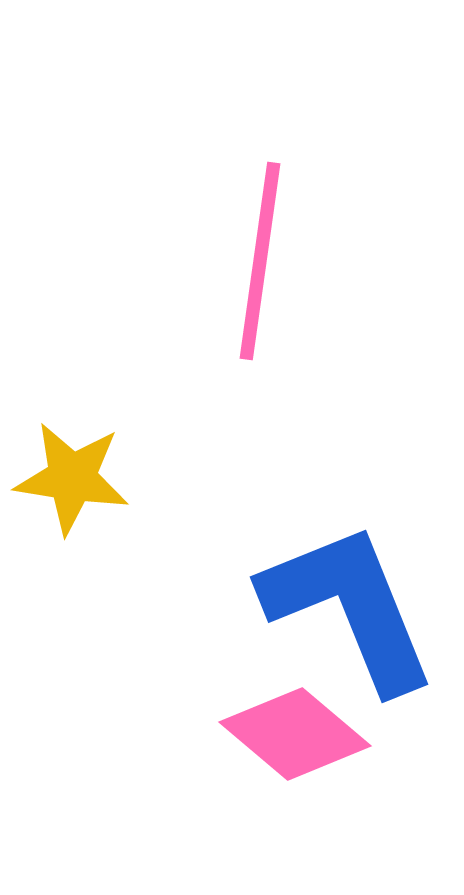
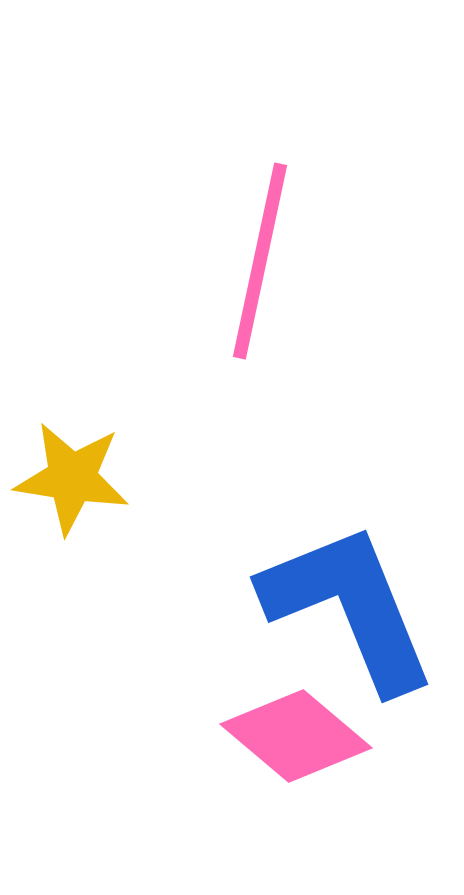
pink line: rotated 4 degrees clockwise
pink diamond: moved 1 px right, 2 px down
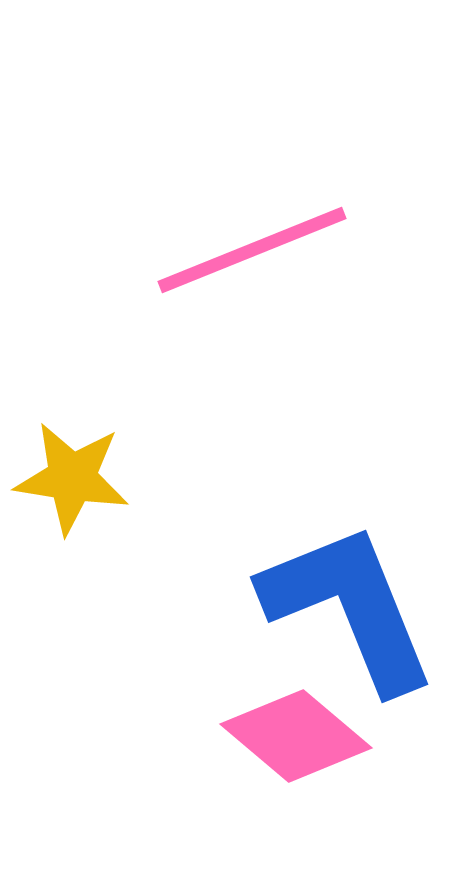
pink line: moved 8 px left, 11 px up; rotated 56 degrees clockwise
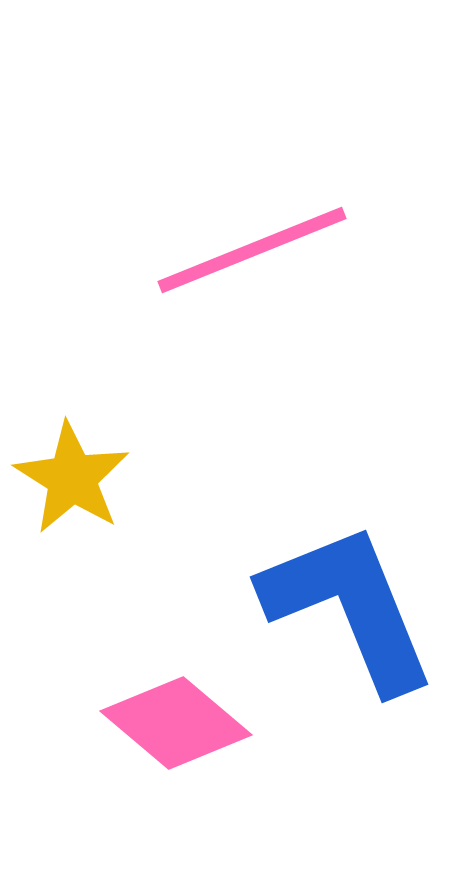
yellow star: rotated 23 degrees clockwise
pink diamond: moved 120 px left, 13 px up
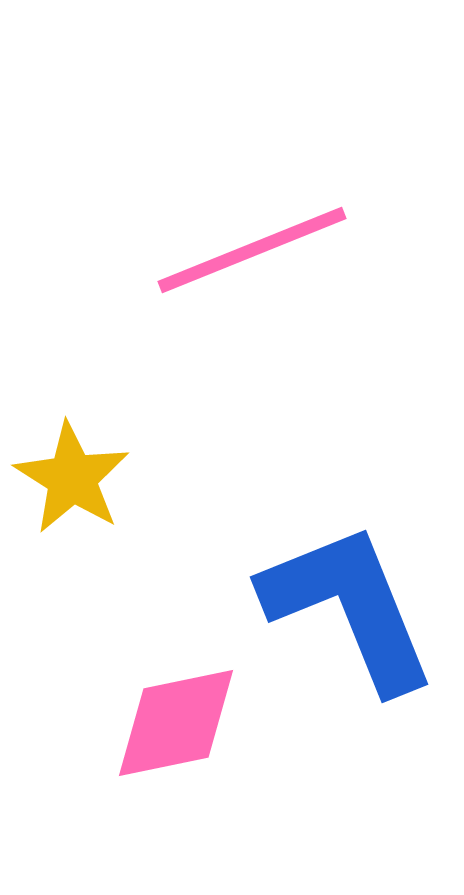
pink diamond: rotated 52 degrees counterclockwise
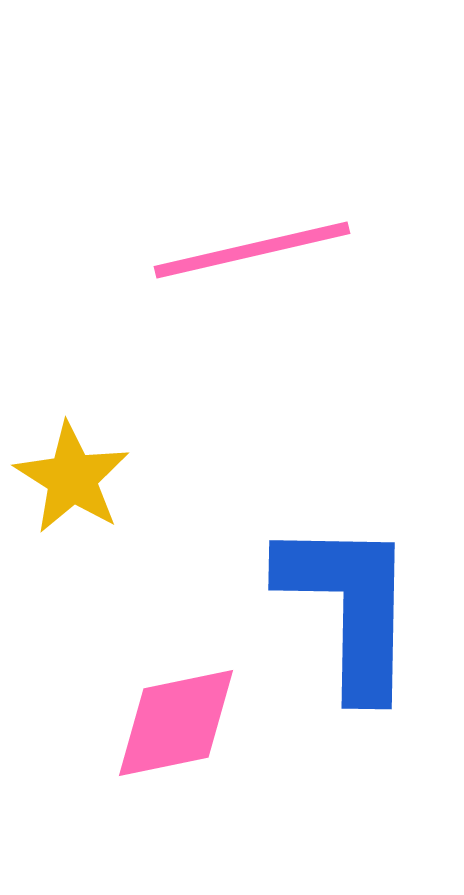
pink line: rotated 9 degrees clockwise
blue L-shape: rotated 23 degrees clockwise
